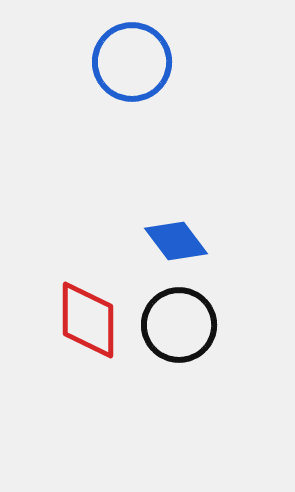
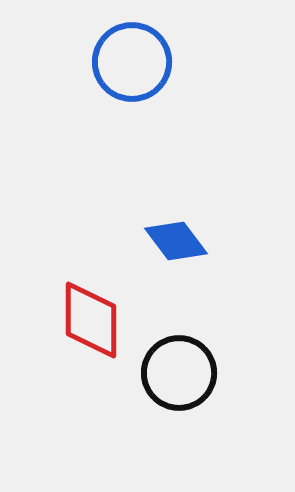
red diamond: moved 3 px right
black circle: moved 48 px down
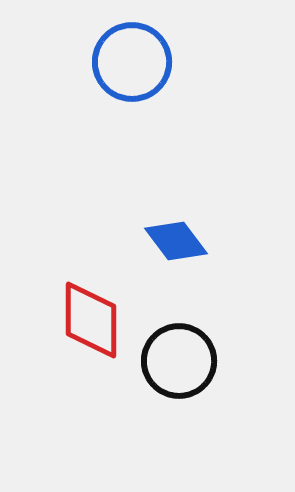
black circle: moved 12 px up
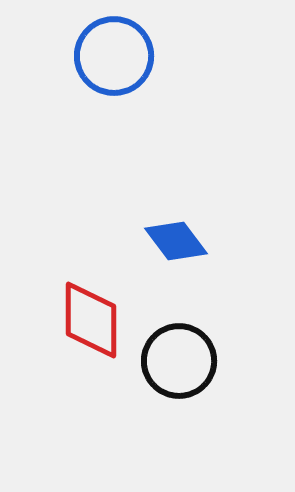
blue circle: moved 18 px left, 6 px up
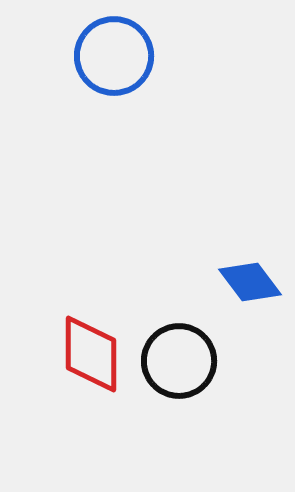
blue diamond: moved 74 px right, 41 px down
red diamond: moved 34 px down
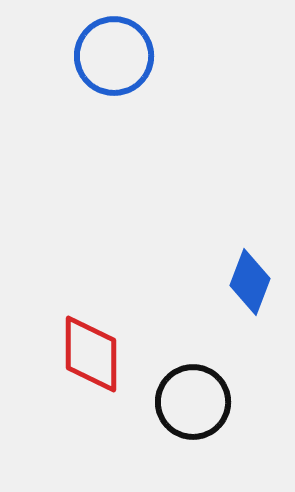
blue diamond: rotated 58 degrees clockwise
black circle: moved 14 px right, 41 px down
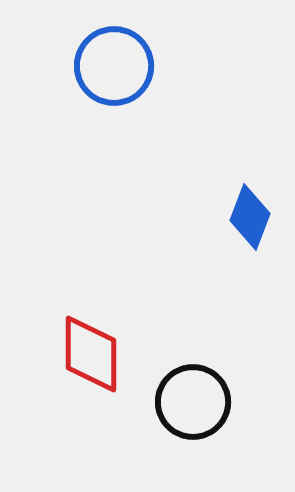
blue circle: moved 10 px down
blue diamond: moved 65 px up
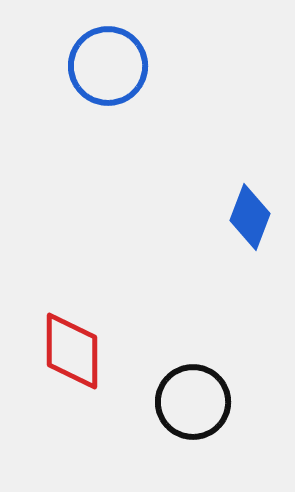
blue circle: moved 6 px left
red diamond: moved 19 px left, 3 px up
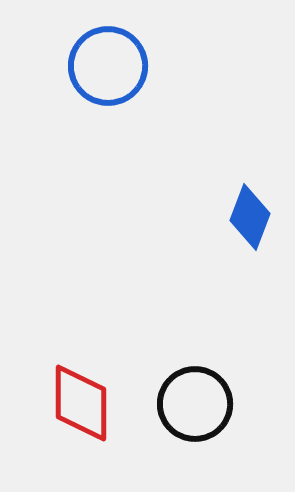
red diamond: moved 9 px right, 52 px down
black circle: moved 2 px right, 2 px down
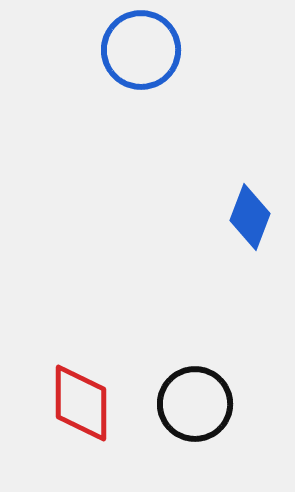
blue circle: moved 33 px right, 16 px up
